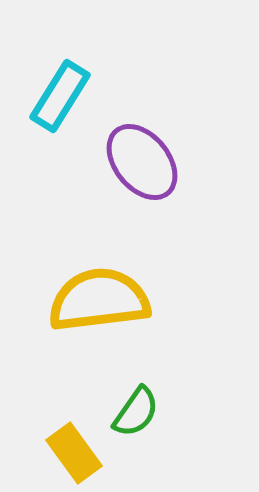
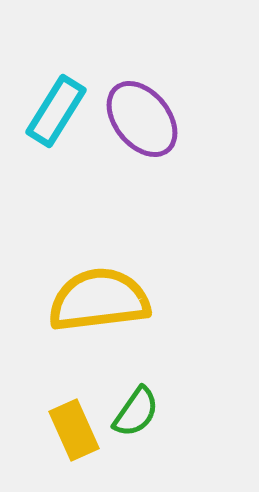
cyan rectangle: moved 4 px left, 15 px down
purple ellipse: moved 43 px up
yellow rectangle: moved 23 px up; rotated 12 degrees clockwise
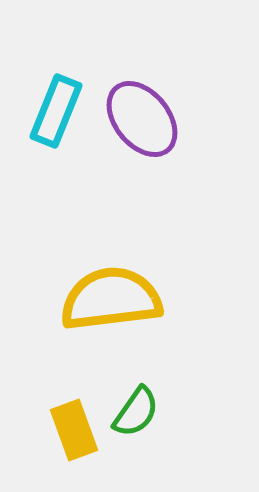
cyan rectangle: rotated 10 degrees counterclockwise
yellow semicircle: moved 12 px right, 1 px up
yellow rectangle: rotated 4 degrees clockwise
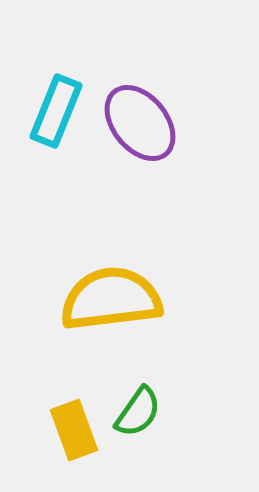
purple ellipse: moved 2 px left, 4 px down
green semicircle: moved 2 px right
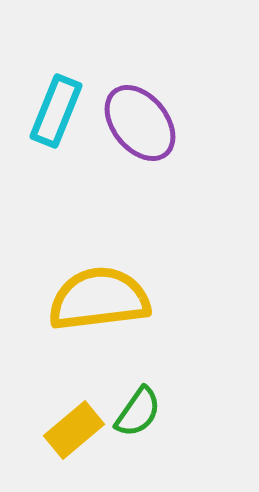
yellow semicircle: moved 12 px left
yellow rectangle: rotated 70 degrees clockwise
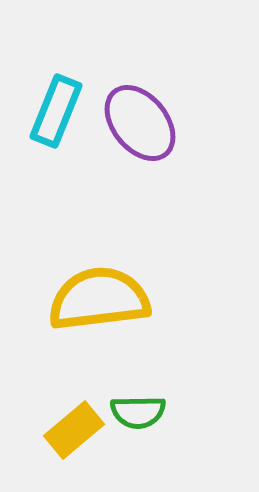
green semicircle: rotated 54 degrees clockwise
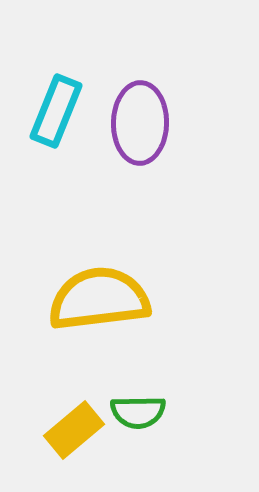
purple ellipse: rotated 40 degrees clockwise
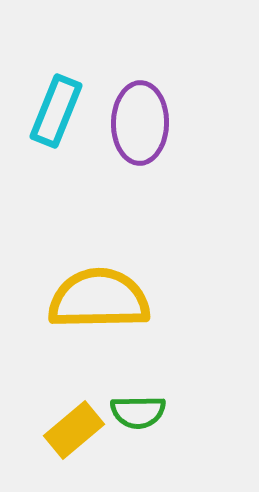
yellow semicircle: rotated 6 degrees clockwise
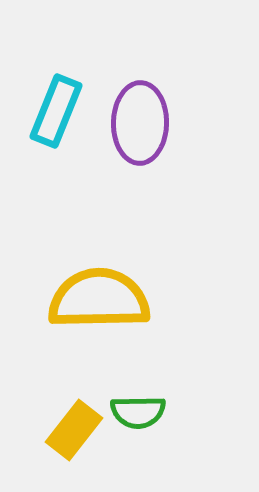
yellow rectangle: rotated 12 degrees counterclockwise
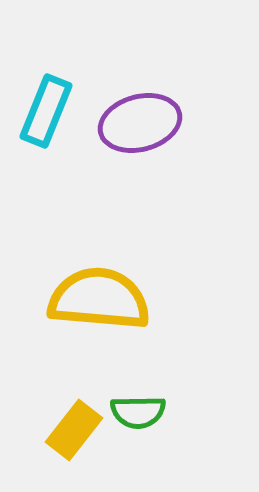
cyan rectangle: moved 10 px left
purple ellipse: rotated 74 degrees clockwise
yellow semicircle: rotated 6 degrees clockwise
